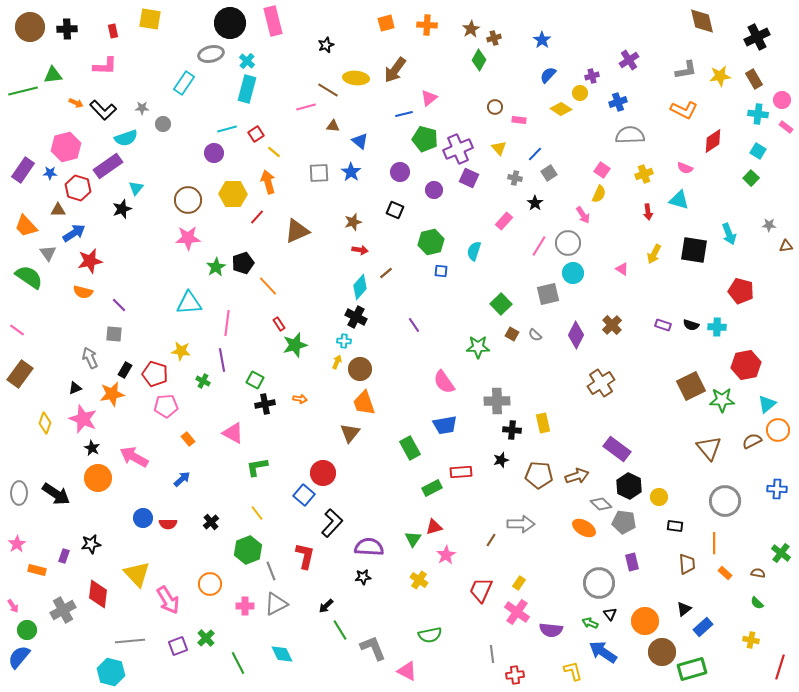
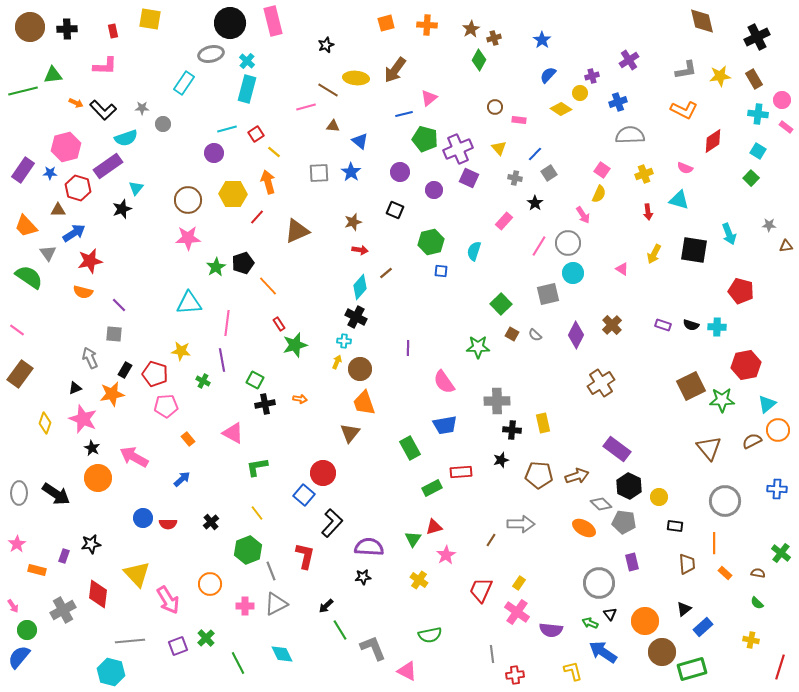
purple line at (414, 325): moved 6 px left, 23 px down; rotated 35 degrees clockwise
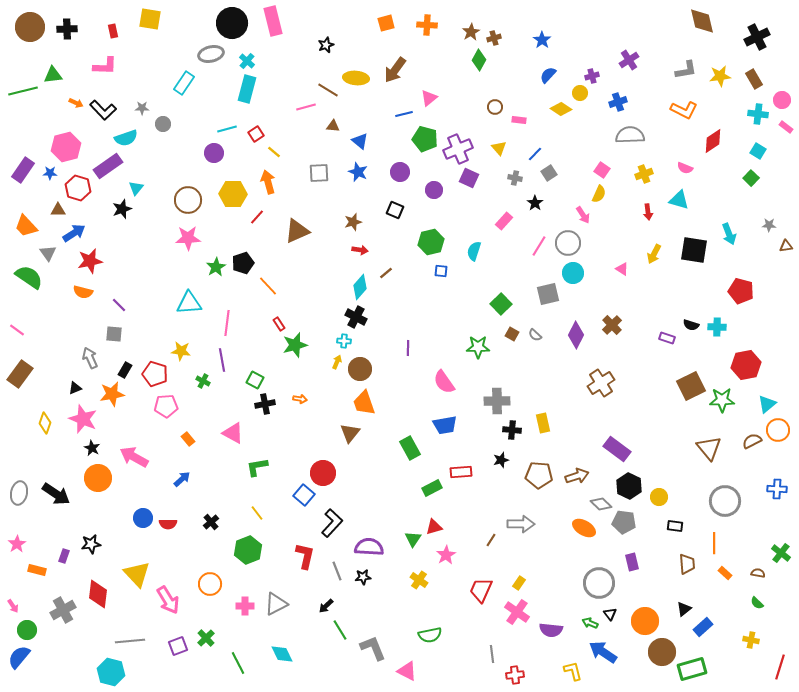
black circle at (230, 23): moved 2 px right
brown star at (471, 29): moved 3 px down
blue star at (351, 172): moved 7 px right; rotated 12 degrees counterclockwise
purple rectangle at (663, 325): moved 4 px right, 13 px down
gray ellipse at (19, 493): rotated 10 degrees clockwise
gray line at (271, 571): moved 66 px right
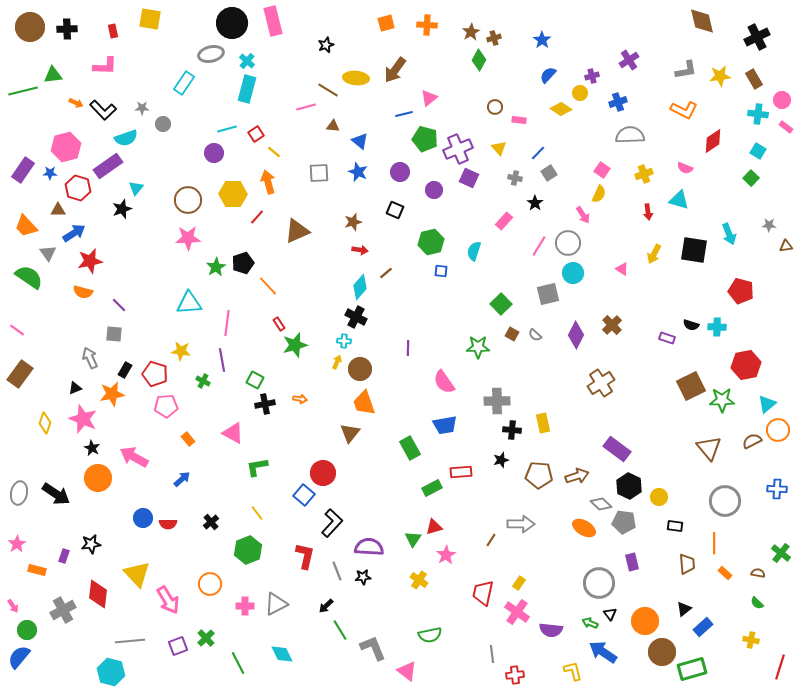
blue line at (535, 154): moved 3 px right, 1 px up
red trapezoid at (481, 590): moved 2 px right, 3 px down; rotated 12 degrees counterclockwise
pink triangle at (407, 671): rotated 10 degrees clockwise
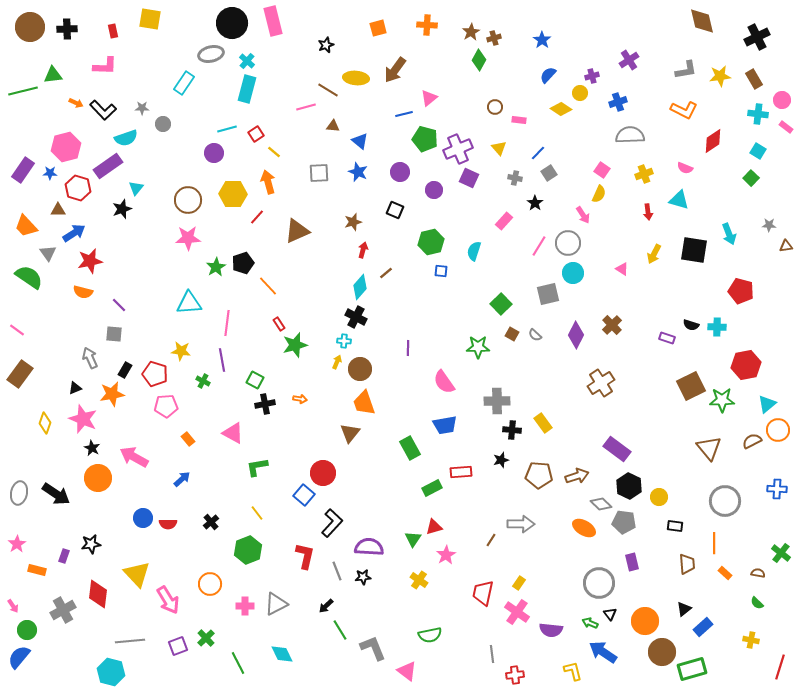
orange square at (386, 23): moved 8 px left, 5 px down
red arrow at (360, 250): moved 3 px right; rotated 84 degrees counterclockwise
yellow rectangle at (543, 423): rotated 24 degrees counterclockwise
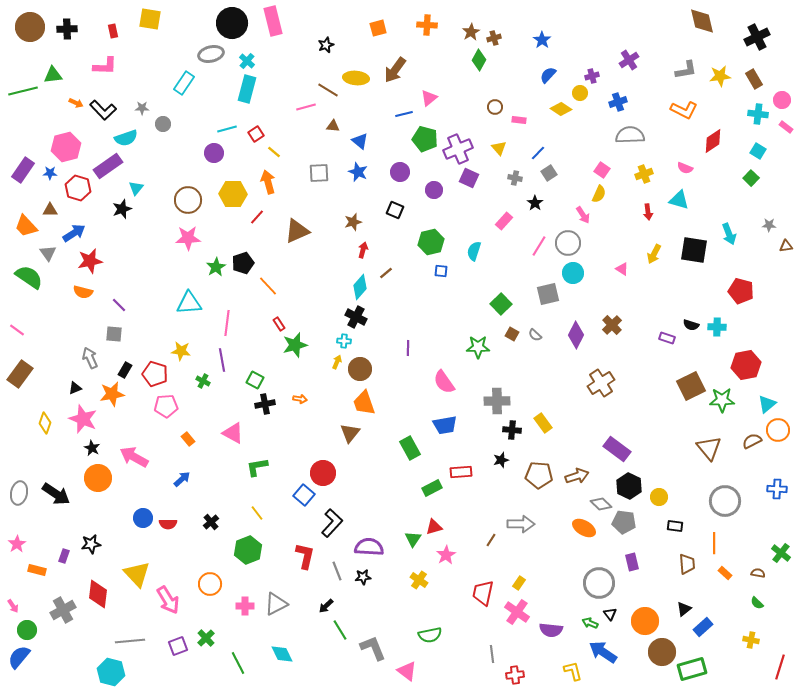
brown triangle at (58, 210): moved 8 px left
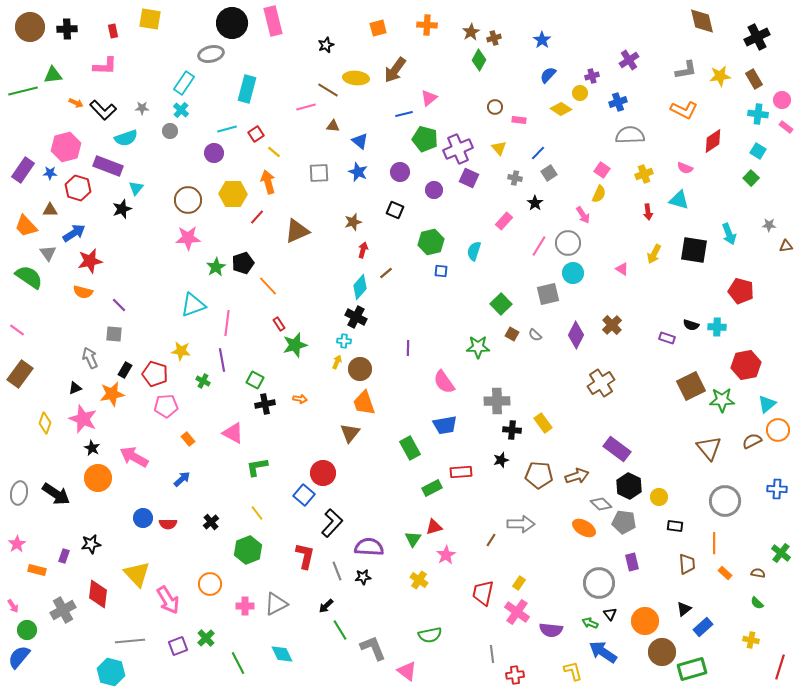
cyan cross at (247, 61): moved 66 px left, 49 px down
gray circle at (163, 124): moved 7 px right, 7 px down
purple rectangle at (108, 166): rotated 56 degrees clockwise
cyan triangle at (189, 303): moved 4 px right, 2 px down; rotated 16 degrees counterclockwise
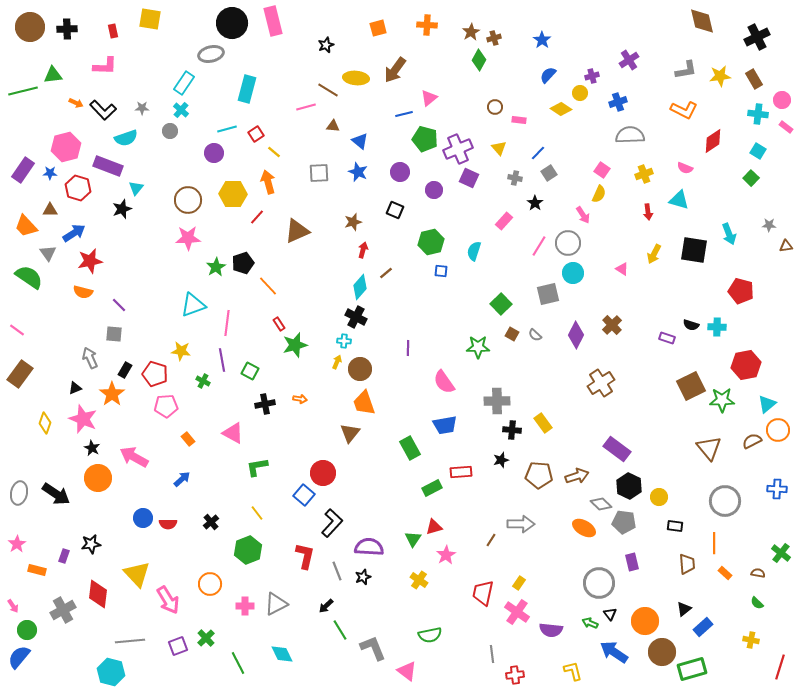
green square at (255, 380): moved 5 px left, 9 px up
orange star at (112, 394): rotated 25 degrees counterclockwise
black star at (363, 577): rotated 14 degrees counterclockwise
blue arrow at (603, 652): moved 11 px right
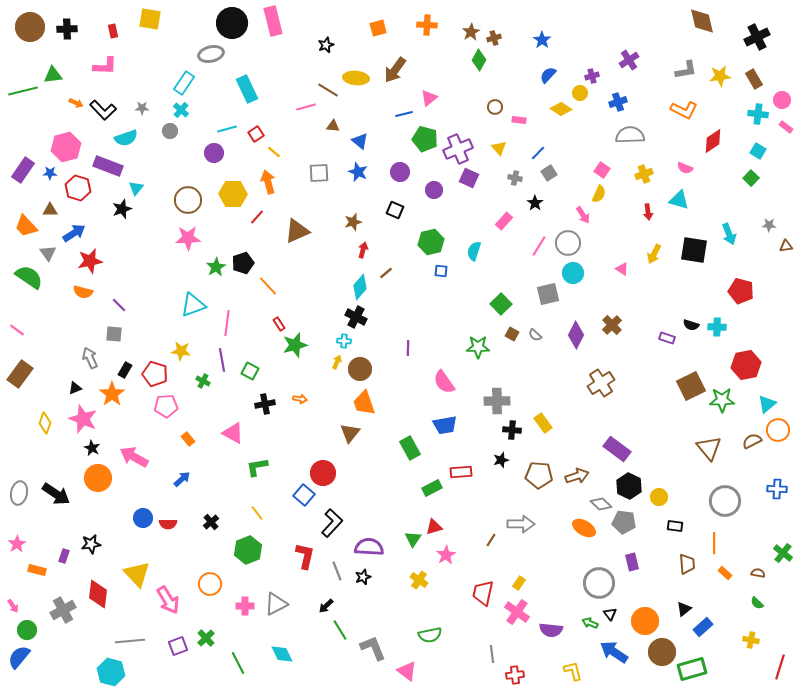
cyan rectangle at (247, 89): rotated 40 degrees counterclockwise
green cross at (781, 553): moved 2 px right
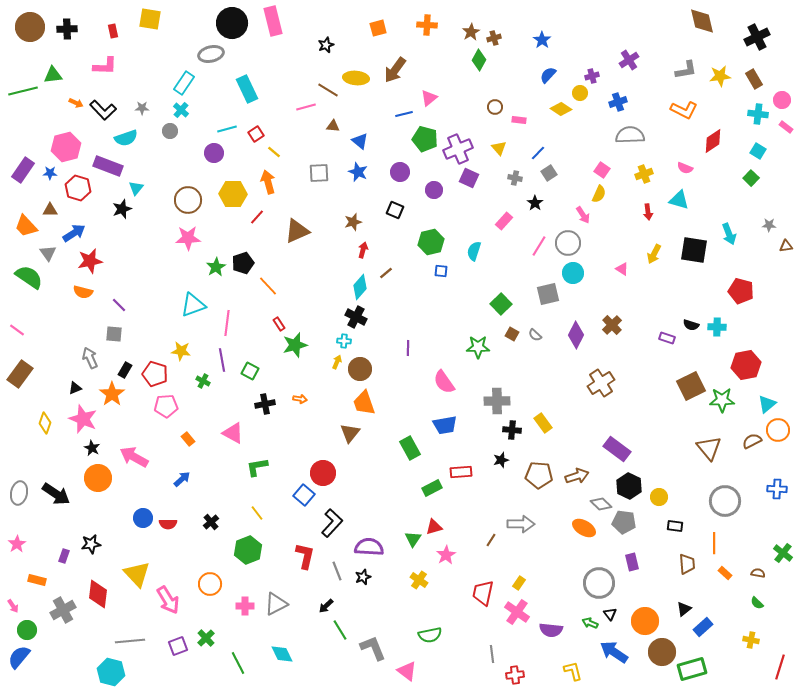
orange rectangle at (37, 570): moved 10 px down
